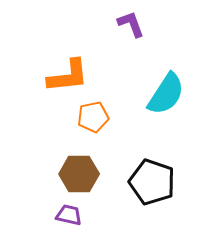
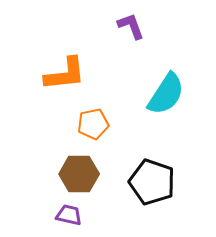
purple L-shape: moved 2 px down
orange L-shape: moved 3 px left, 2 px up
orange pentagon: moved 7 px down
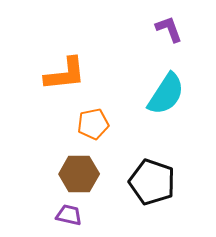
purple L-shape: moved 38 px right, 3 px down
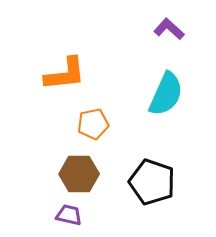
purple L-shape: rotated 28 degrees counterclockwise
cyan semicircle: rotated 9 degrees counterclockwise
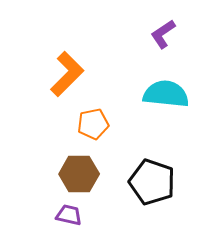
purple L-shape: moved 6 px left, 5 px down; rotated 76 degrees counterclockwise
orange L-shape: moved 2 px right; rotated 39 degrees counterclockwise
cyan semicircle: rotated 108 degrees counterclockwise
